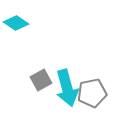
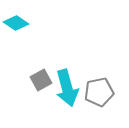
gray pentagon: moved 7 px right, 1 px up
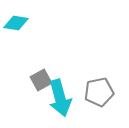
cyan diamond: rotated 25 degrees counterclockwise
cyan arrow: moved 7 px left, 10 px down
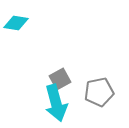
gray square: moved 19 px right, 1 px up
cyan arrow: moved 4 px left, 5 px down
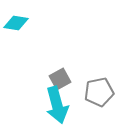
cyan arrow: moved 1 px right, 2 px down
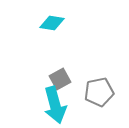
cyan diamond: moved 36 px right
cyan arrow: moved 2 px left
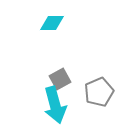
cyan diamond: rotated 10 degrees counterclockwise
gray pentagon: rotated 12 degrees counterclockwise
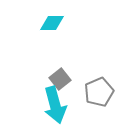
gray square: rotated 10 degrees counterclockwise
